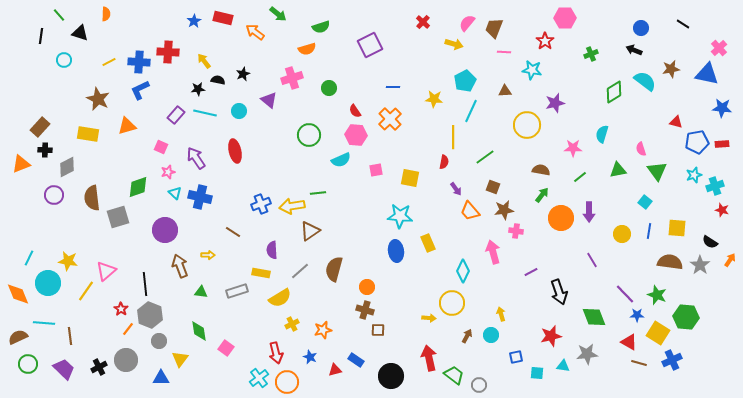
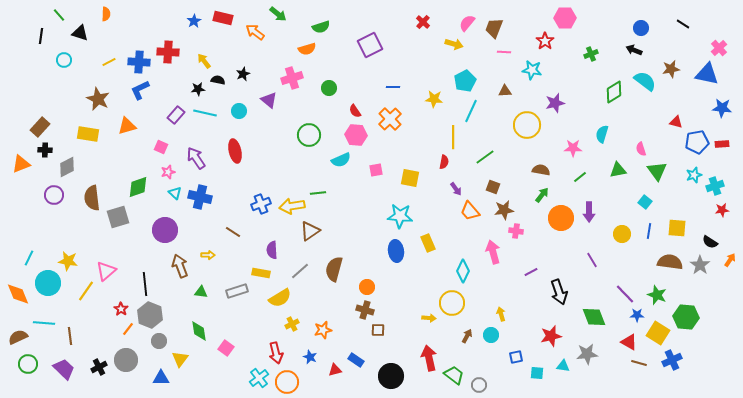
red star at (722, 210): rotated 24 degrees counterclockwise
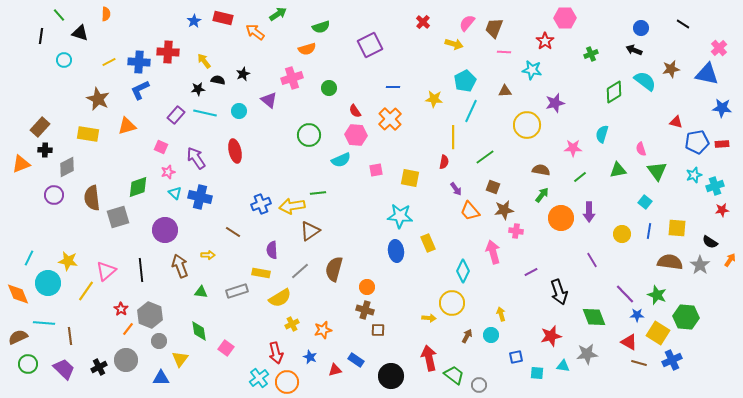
green arrow at (278, 14): rotated 72 degrees counterclockwise
black line at (145, 284): moved 4 px left, 14 px up
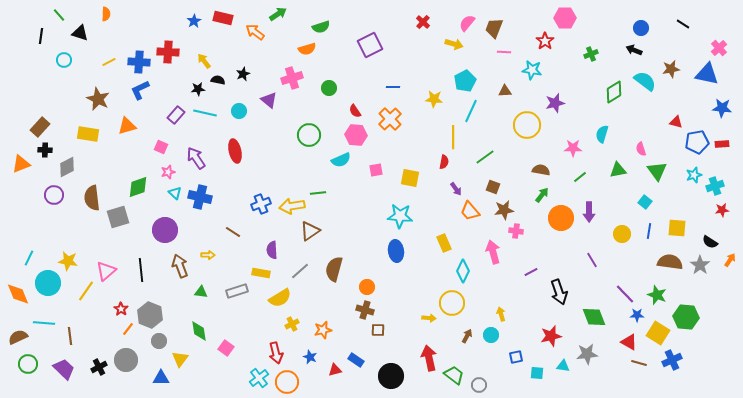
yellow rectangle at (428, 243): moved 16 px right
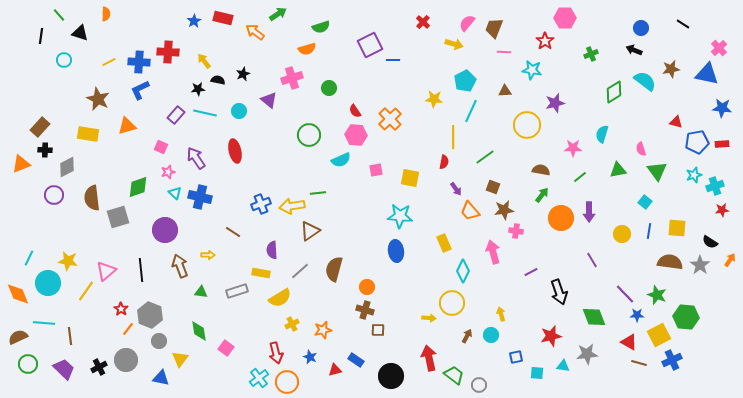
blue line at (393, 87): moved 27 px up
yellow square at (658, 333): moved 1 px right, 2 px down; rotated 30 degrees clockwise
blue triangle at (161, 378): rotated 12 degrees clockwise
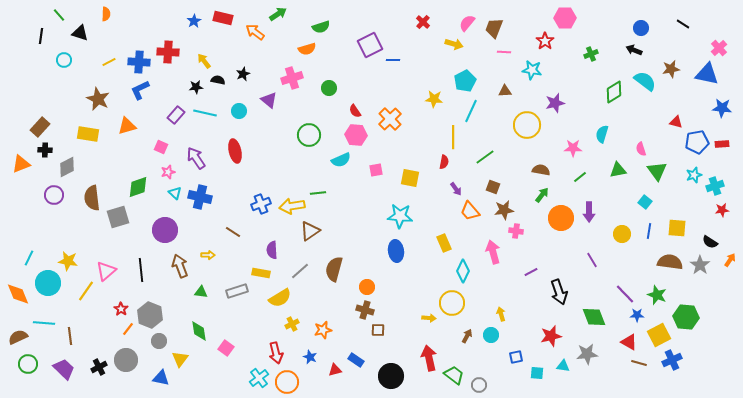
black star at (198, 89): moved 2 px left, 2 px up
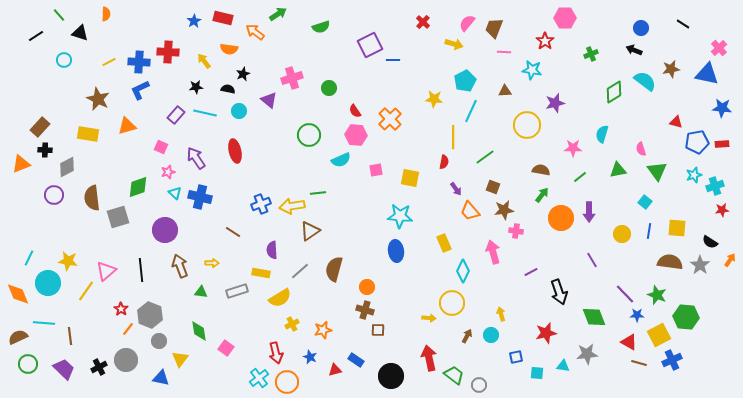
black line at (41, 36): moved 5 px left; rotated 49 degrees clockwise
orange semicircle at (307, 49): moved 78 px left; rotated 24 degrees clockwise
black semicircle at (218, 80): moved 10 px right, 9 px down
yellow arrow at (208, 255): moved 4 px right, 8 px down
red star at (551, 336): moved 5 px left, 3 px up
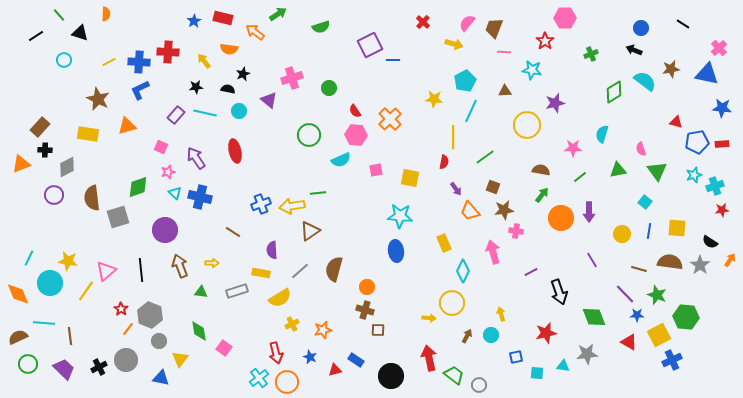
cyan circle at (48, 283): moved 2 px right
pink square at (226, 348): moved 2 px left
brown line at (639, 363): moved 94 px up
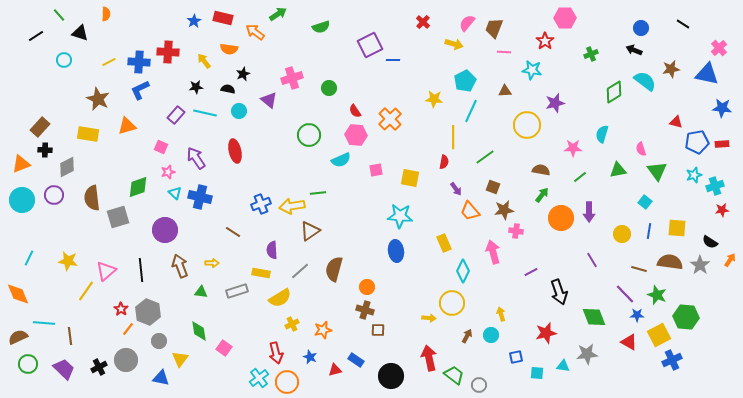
cyan circle at (50, 283): moved 28 px left, 83 px up
gray hexagon at (150, 315): moved 2 px left, 3 px up
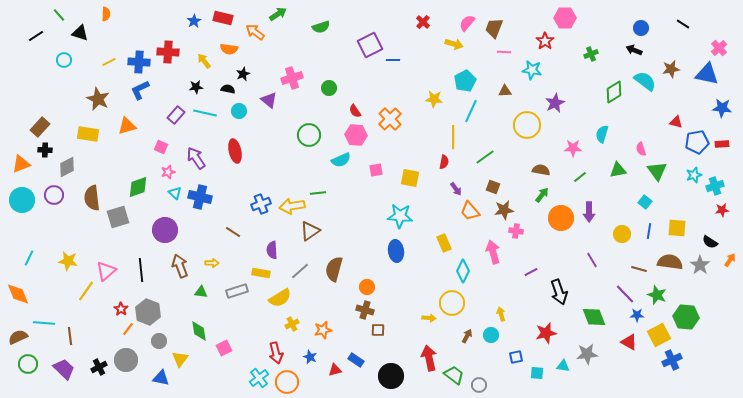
purple star at (555, 103): rotated 12 degrees counterclockwise
pink square at (224, 348): rotated 28 degrees clockwise
